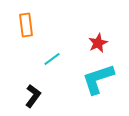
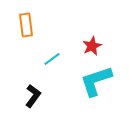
red star: moved 6 px left, 3 px down
cyan L-shape: moved 2 px left, 2 px down
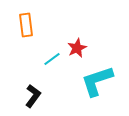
red star: moved 15 px left, 2 px down
cyan L-shape: moved 1 px right
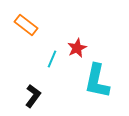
orange rectangle: rotated 45 degrees counterclockwise
cyan line: rotated 30 degrees counterclockwise
cyan L-shape: rotated 60 degrees counterclockwise
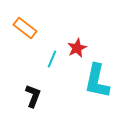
orange rectangle: moved 1 px left, 3 px down
black L-shape: rotated 15 degrees counterclockwise
